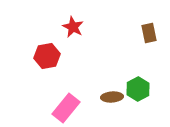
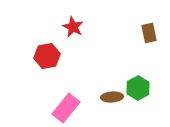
green hexagon: moved 1 px up
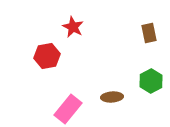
green hexagon: moved 13 px right, 7 px up
pink rectangle: moved 2 px right, 1 px down
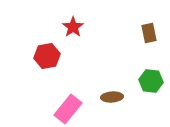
red star: rotated 10 degrees clockwise
green hexagon: rotated 25 degrees counterclockwise
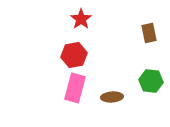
red star: moved 8 px right, 8 px up
red hexagon: moved 27 px right, 1 px up
pink rectangle: moved 7 px right, 21 px up; rotated 24 degrees counterclockwise
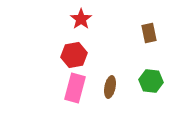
brown ellipse: moved 2 px left, 10 px up; rotated 75 degrees counterclockwise
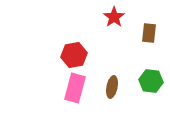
red star: moved 33 px right, 2 px up
brown rectangle: rotated 18 degrees clockwise
brown ellipse: moved 2 px right
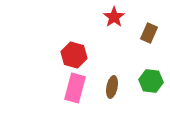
brown rectangle: rotated 18 degrees clockwise
red hexagon: rotated 25 degrees clockwise
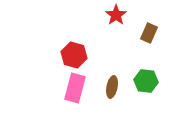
red star: moved 2 px right, 2 px up
green hexagon: moved 5 px left
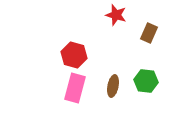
red star: rotated 20 degrees counterclockwise
brown ellipse: moved 1 px right, 1 px up
